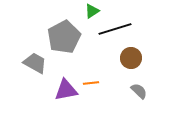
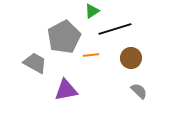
orange line: moved 28 px up
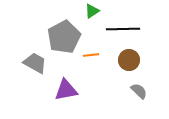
black line: moved 8 px right; rotated 16 degrees clockwise
brown circle: moved 2 px left, 2 px down
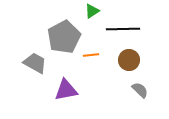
gray semicircle: moved 1 px right, 1 px up
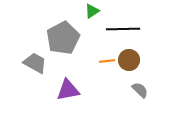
gray pentagon: moved 1 px left, 1 px down
orange line: moved 16 px right, 6 px down
purple triangle: moved 2 px right
